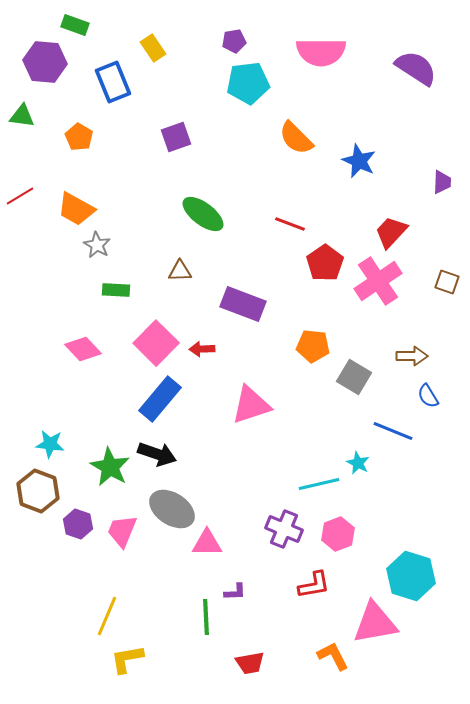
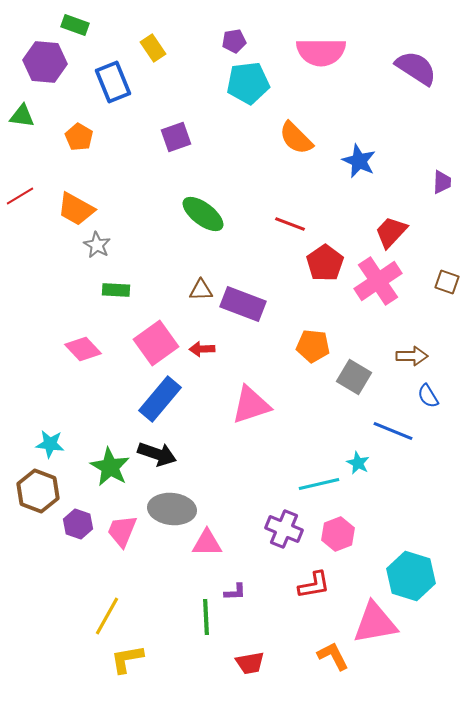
brown triangle at (180, 271): moved 21 px right, 19 px down
pink square at (156, 343): rotated 9 degrees clockwise
gray ellipse at (172, 509): rotated 27 degrees counterclockwise
yellow line at (107, 616): rotated 6 degrees clockwise
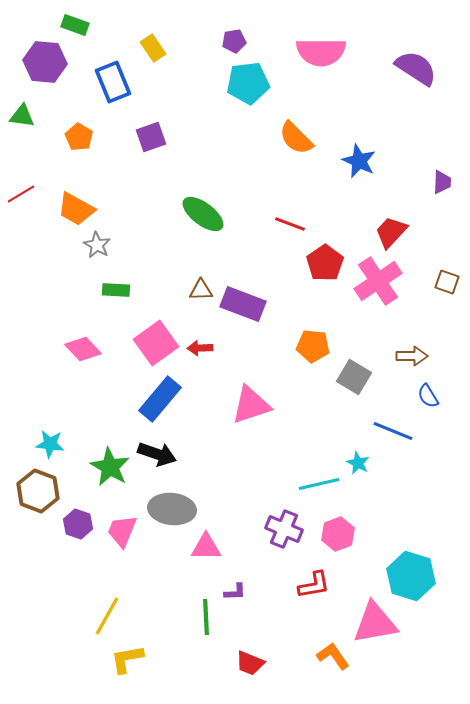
purple square at (176, 137): moved 25 px left
red line at (20, 196): moved 1 px right, 2 px up
red arrow at (202, 349): moved 2 px left, 1 px up
pink triangle at (207, 543): moved 1 px left, 4 px down
orange L-shape at (333, 656): rotated 8 degrees counterclockwise
red trapezoid at (250, 663): rotated 32 degrees clockwise
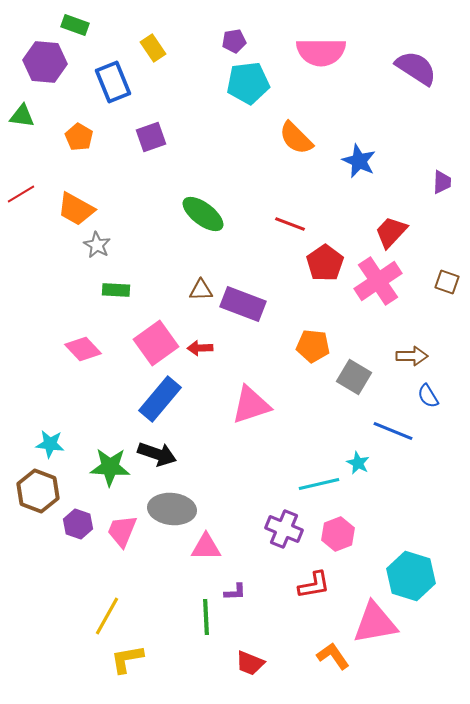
green star at (110, 467): rotated 27 degrees counterclockwise
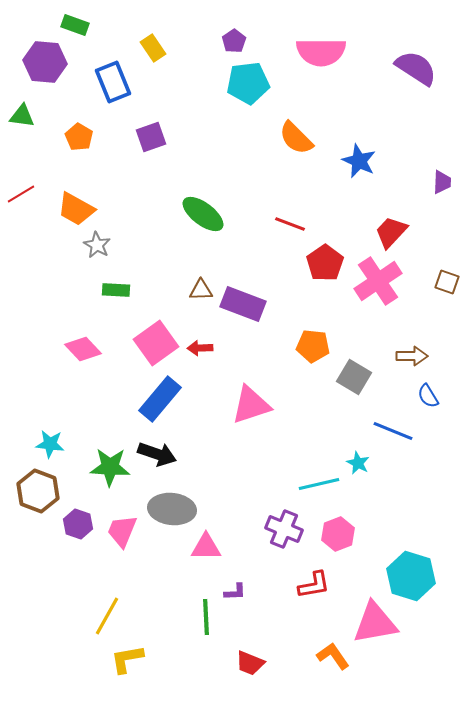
purple pentagon at (234, 41): rotated 25 degrees counterclockwise
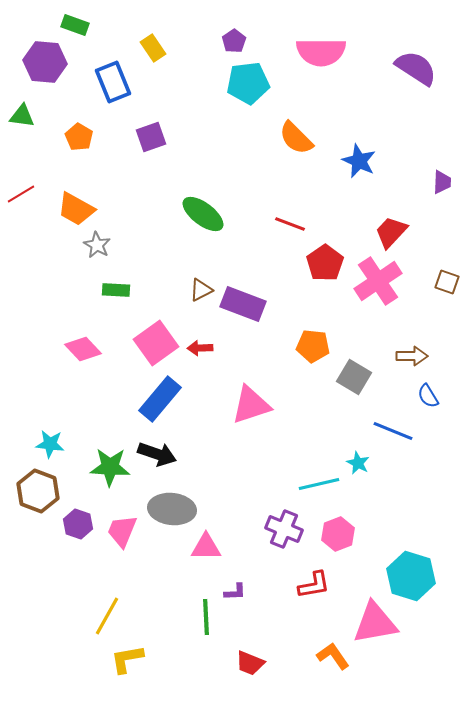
brown triangle at (201, 290): rotated 25 degrees counterclockwise
